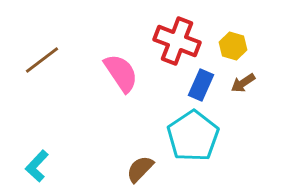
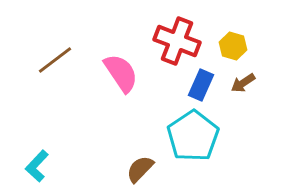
brown line: moved 13 px right
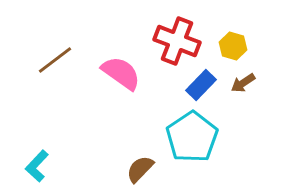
pink semicircle: rotated 21 degrees counterclockwise
blue rectangle: rotated 20 degrees clockwise
cyan pentagon: moved 1 px left, 1 px down
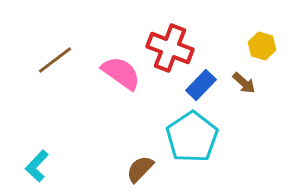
red cross: moved 7 px left, 7 px down
yellow hexagon: moved 29 px right
brown arrow: moved 1 px right; rotated 105 degrees counterclockwise
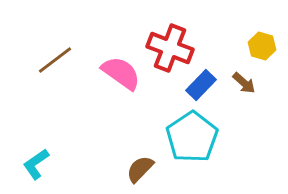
cyan L-shape: moved 1 px left, 2 px up; rotated 12 degrees clockwise
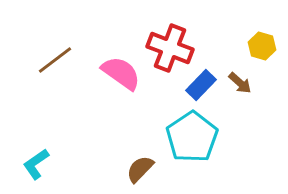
brown arrow: moved 4 px left
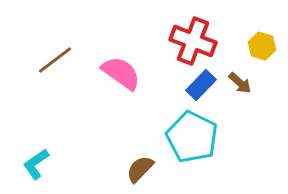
red cross: moved 23 px right, 7 px up
cyan pentagon: rotated 12 degrees counterclockwise
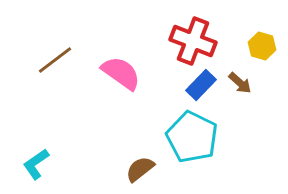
brown semicircle: rotated 8 degrees clockwise
